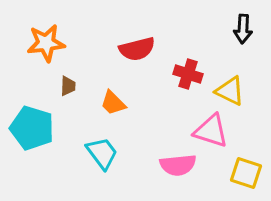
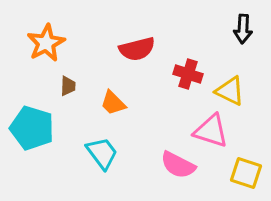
orange star: rotated 21 degrees counterclockwise
pink semicircle: rotated 33 degrees clockwise
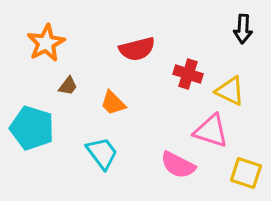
brown trapezoid: rotated 35 degrees clockwise
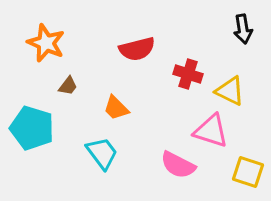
black arrow: rotated 12 degrees counterclockwise
orange star: rotated 21 degrees counterclockwise
orange trapezoid: moved 3 px right, 5 px down
yellow square: moved 2 px right, 1 px up
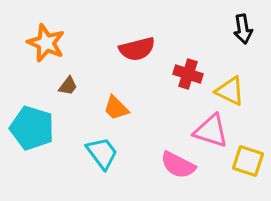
yellow square: moved 11 px up
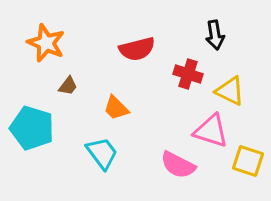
black arrow: moved 28 px left, 6 px down
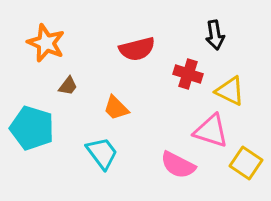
yellow square: moved 2 px left, 2 px down; rotated 16 degrees clockwise
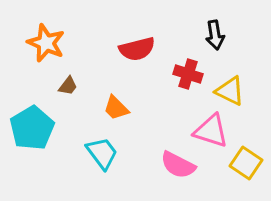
cyan pentagon: rotated 24 degrees clockwise
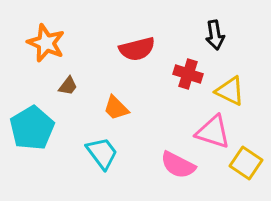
pink triangle: moved 2 px right, 1 px down
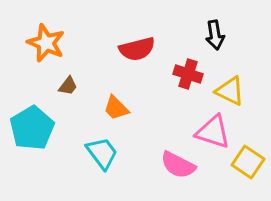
yellow square: moved 2 px right, 1 px up
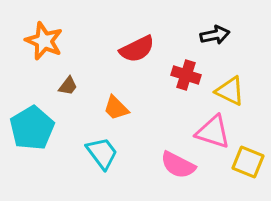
black arrow: rotated 92 degrees counterclockwise
orange star: moved 2 px left, 2 px up
red semicircle: rotated 12 degrees counterclockwise
red cross: moved 2 px left, 1 px down
yellow square: rotated 12 degrees counterclockwise
